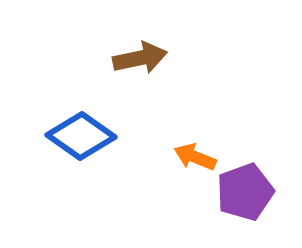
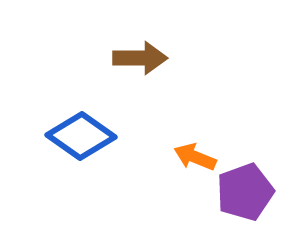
brown arrow: rotated 12 degrees clockwise
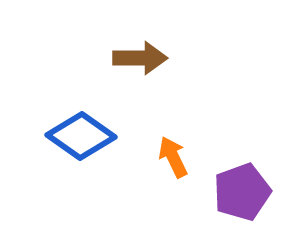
orange arrow: moved 22 px left; rotated 42 degrees clockwise
purple pentagon: moved 3 px left
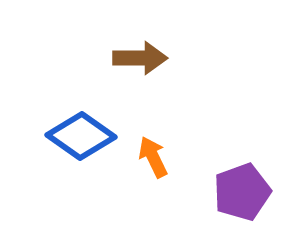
orange arrow: moved 20 px left
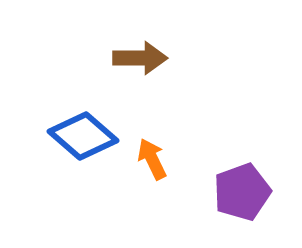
blue diamond: moved 2 px right; rotated 6 degrees clockwise
orange arrow: moved 1 px left, 2 px down
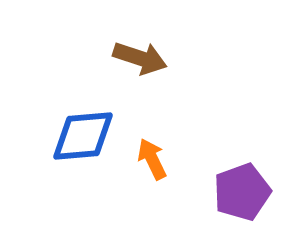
brown arrow: rotated 18 degrees clockwise
blue diamond: rotated 46 degrees counterclockwise
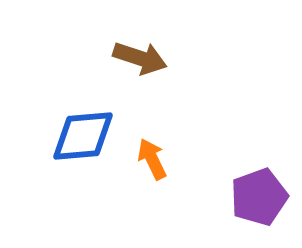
purple pentagon: moved 17 px right, 5 px down
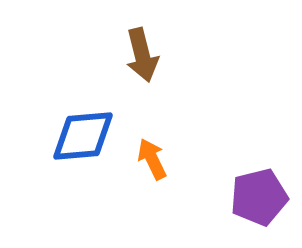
brown arrow: moved 2 px right, 3 px up; rotated 58 degrees clockwise
purple pentagon: rotated 6 degrees clockwise
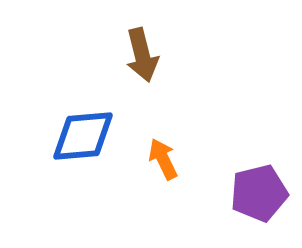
orange arrow: moved 11 px right
purple pentagon: moved 4 px up
